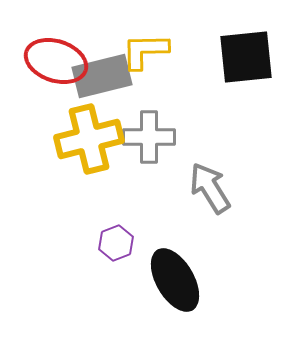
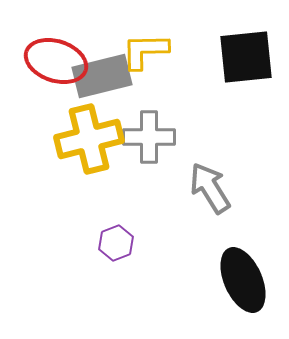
black ellipse: moved 68 px right; rotated 6 degrees clockwise
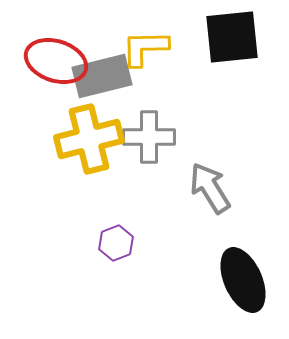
yellow L-shape: moved 3 px up
black square: moved 14 px left, 20 px up
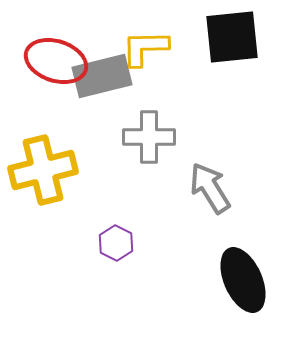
yellow cross: moved 46 px left, 31 px down
purple hexagon: rotated 12 degrees counterclockwise
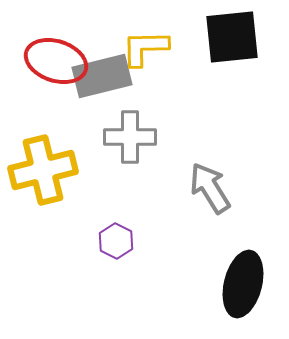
gray cross: moved 19 px left
purple hexagon: moved 2 px up
black ellipse: moved 4 px down; rotated 38 degrees clockwise
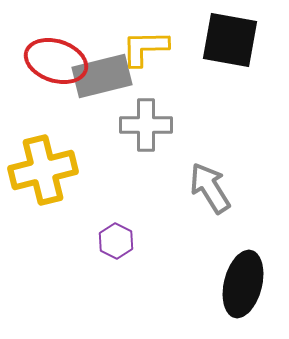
black square: moved 2 px left, 3 px down; rotated 16 degrees clockwise
gray cross: moved 16 px right, 12 px up
